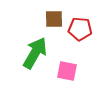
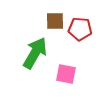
brown square: moved 1 px right, 2 px down
pink square: moved 1 px left, 3 px down
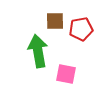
red pentagon: moved 1 px right; rotated 15 degrees counterclockwise
green arrow: moved 3 px right, 2 px up; rotated 40 degrees counterclockwise
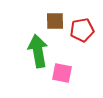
red pentagon: moved 1 px right, 1 px down
pink square: moved 4 px left, 1 px up
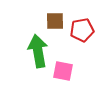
pink square: moved 1 px right, 2 px up
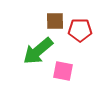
red pentagon: moved 2 px left; rotated 10 degrees clockwise
green arrow: rotated 120 degrees counterclockwise
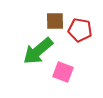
red pentagon: rotated 10 degrees clockwise
pink square: moved 1 px down; rotated 10 degrees clockwise
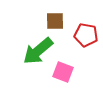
red pentagon: moved 6 px right, 5 px down
